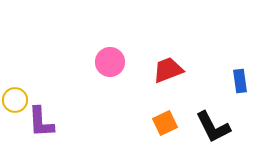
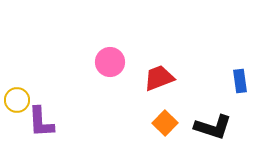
red trapezoid: moved 9 px left, 8 px down
yellow circle: moved 2 px right
orange square: rotated 20 degrees counterclockwise
black L-shape: rotated 45 degrees counterclockwise
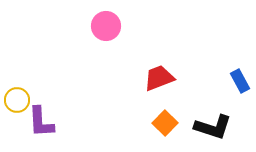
pink circle: moved 4 px left, 36 px up
blue rectangle: rotated 20 degrees counterclockwise
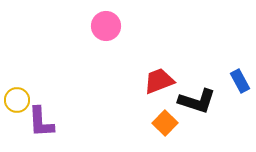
red trapezoid: moved 3 px down
black L-shape: moved 16 px left, 26 px up
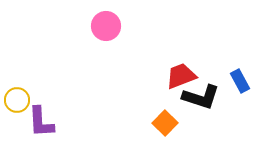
red trapezoid: moved 22 px right, 5 px up
black L-shape: moved 4 px right, 4 px up
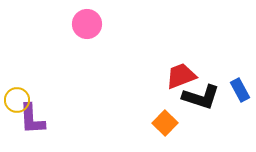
pink circle: moved 19 px left, 2 px up
blue rectangle: moved 9 px down
purple L-shape: moved 9 px left, 3 px up
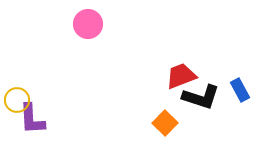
pink circle: moved 1 px right
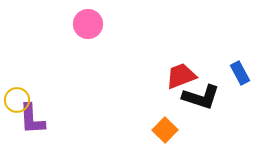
blue rectangle: moved 17 px up
orange square: moved 7 px down
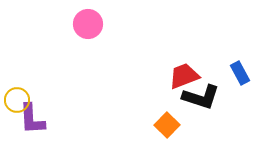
red trapezoid: moved 3 px right
orange square: moved 2 px right, 5 px up
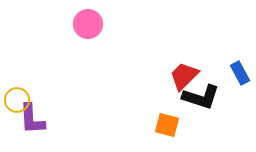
red trapezoid: rotated 24 degrees counterclockwise
orange square: rotated 30 degrees counterclockwise
